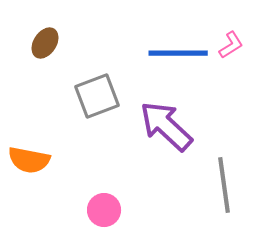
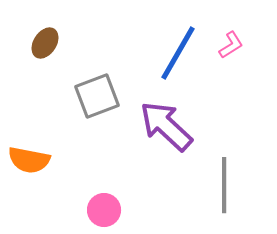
blue line: rotated 60 degrees counterclockwise
gray line: rotated 8 degrees clockwise
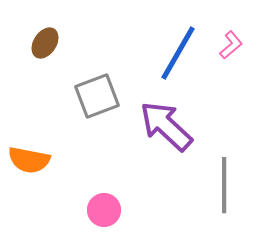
pink L-shape: rotated 8 degrees counterclockwise
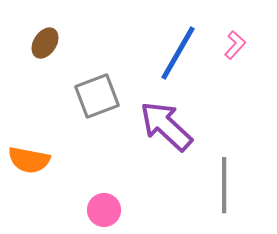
pink L-shape: moved 4 px right; rotated 8 degrees counterclockwise
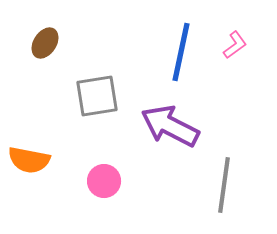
pink L-shape: rotated 12 degrees clockwise
blue line: moved 3 px right, 1 px up; rotated 18 degrees counterclockwise
gray square: rotated 12 degrees clockwise
purple arrow: moved 4 px right; rotated 16 degrees counterclockwise
gray line: rotated 8 degrees clockwise
pink circle: moved 29 px up
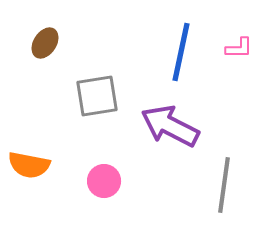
pink L-shape: moved 4 px right, 3 px down; rotated 36 degrees clockwise
orange semicircle: moved 5 px down
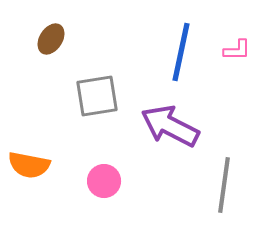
brown ellipse: moved 6 px right, 4 px up
pink L-shape: moved 2 px left, 2 px down
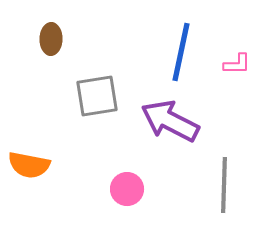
brown ellipse: rotated 32 degrees counterclockwise
pink L-shape: moved 14 px down
purple arrow: moved 5 px up
pink circle: moved 23 px right, 8 px down
gray line: rotated 6 degrees counterclockwise
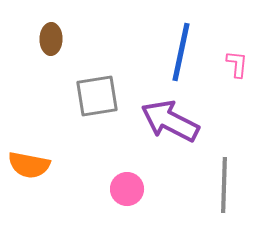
pink L-shape: rotated 84 degrees counterclockwise
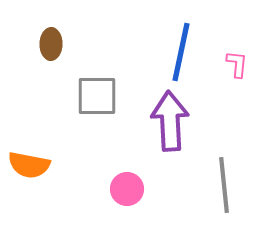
brown ellipse: moved 5 px down
gray square: rotated 9 degrees clockwise
purple arrow: rotated 60 degrees clockwise
gray line: rotated 8 degrees counterclockwise
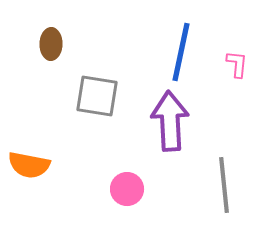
gray square: rotated 9 degrees clockwise
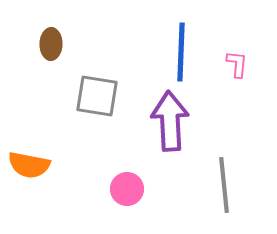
blue line: rotated 10 degrees counterclockwise
